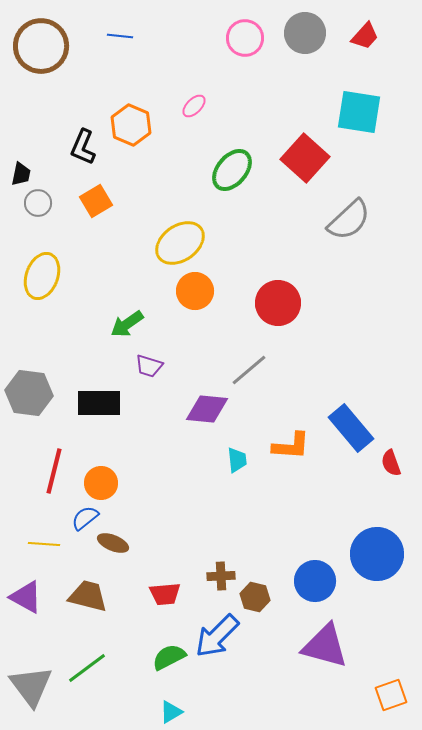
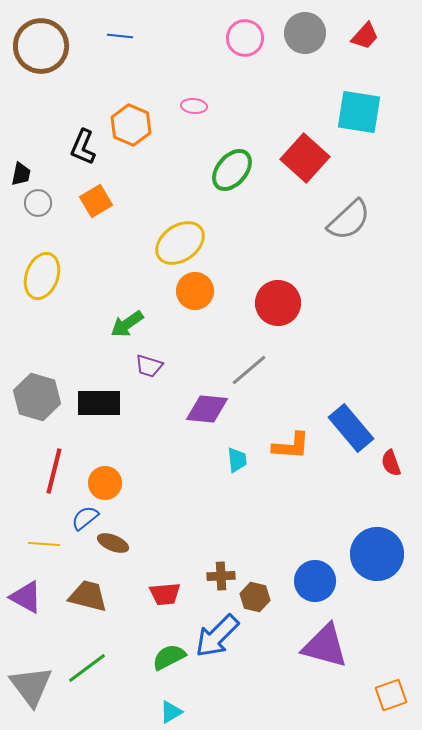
pink ellipse at (194, 106): rotated 50 degrees clockwise
gray hexagon at (29, 393): moved 8 px right, 4 px down; rotated 9 degrees clockwise
orange circle at (101, 483): moved 4 px right
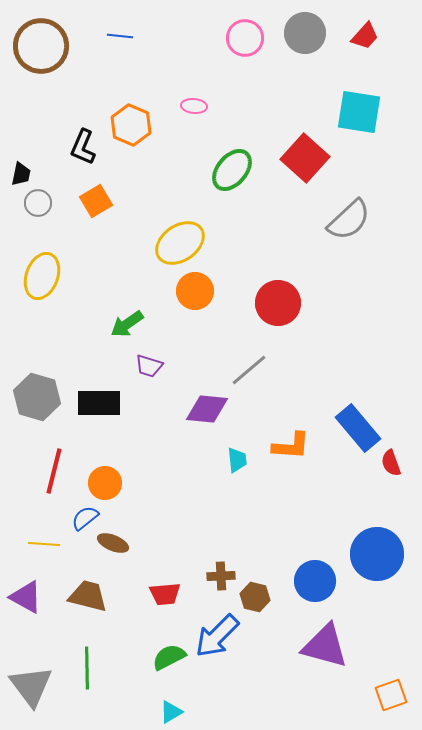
blue rectangle at (351, 428): moved 7 px right
green line at (87, 668): rotated 54 degrees counterclockwise
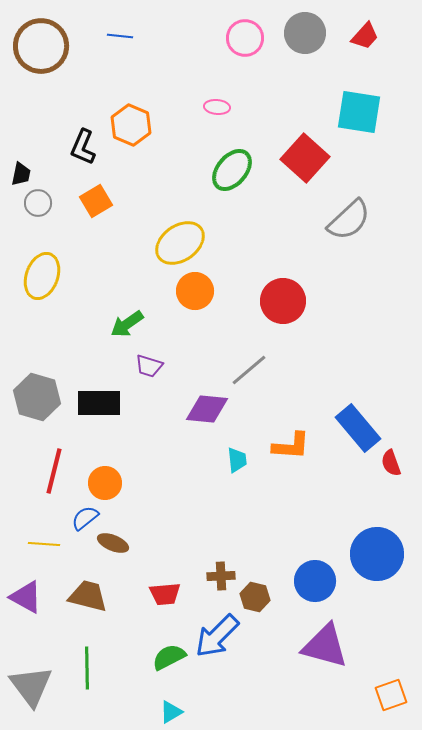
pink ellipse at (194, 106): moved 23 px right, 1 px down
red circle at (278, 303): moved 5 px right, 2 px up
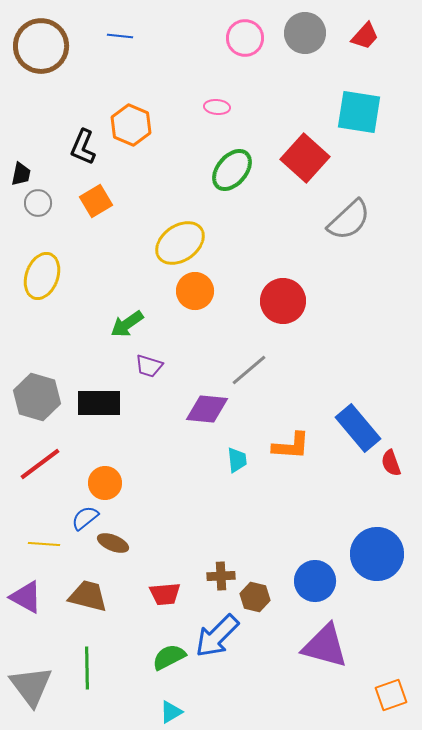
red line at (54, 471): moved 14 px left, 7 px up; rotated 39 degrees clockwise
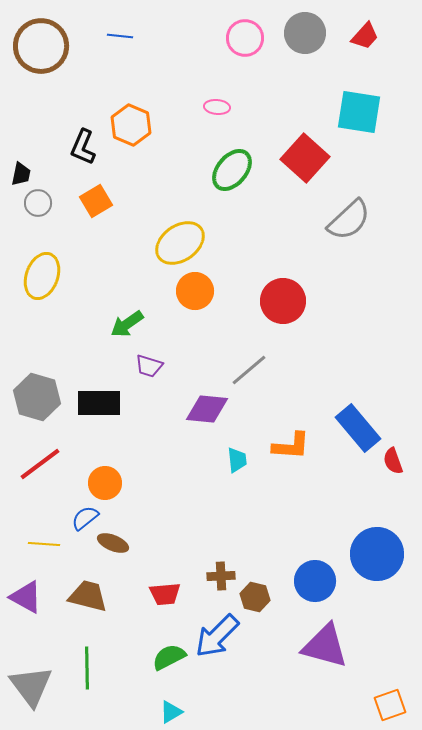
red semicircle at (391, 463): moved 2 px right, 2 px up
orange square at (391, 695): moved 1 px left, 10 px down
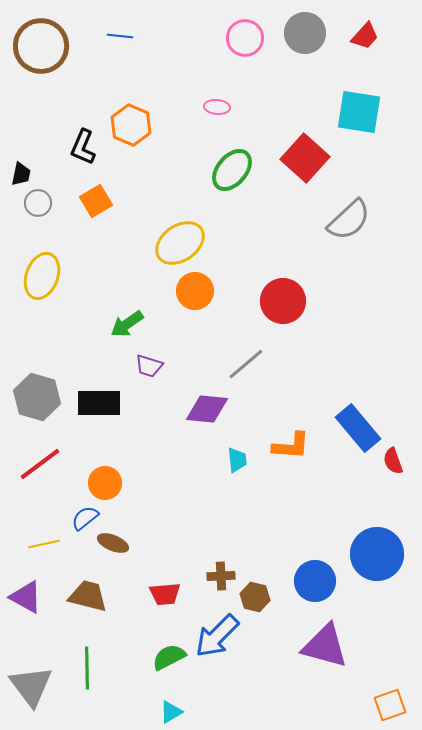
gray line at (249, 370): moved 3 px left, 6 px up
yellow line at (44, 544): rotated 16 degrees counterclockwise
